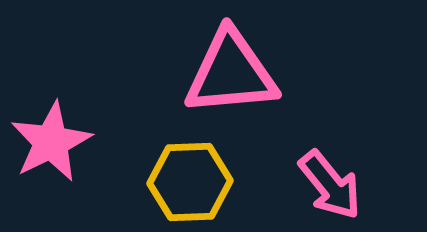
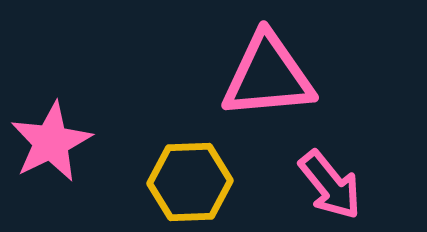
pink triangle: moved 37 px right, 3 px down
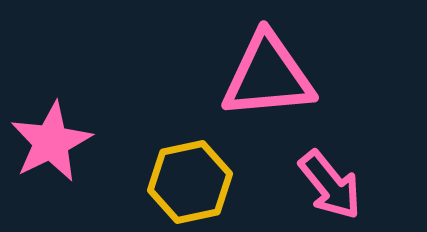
yellow hexagon: rotated 10 degrees counterclockwise
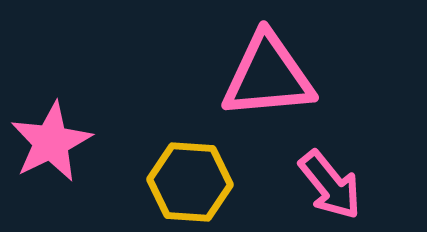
yellow hexagon: rotated 16 degrees clockwise
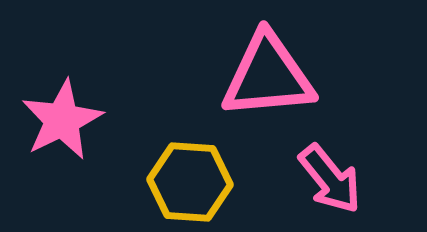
pink star: moved 11 px right, 22 px up
pink arrow: moved 6 px up
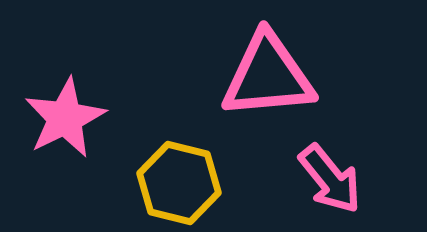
pink star: moved 3 px right, 2 px up
yellow hexagon: moved 11 px left, 1 px down; rotated 10 degrees clockwise
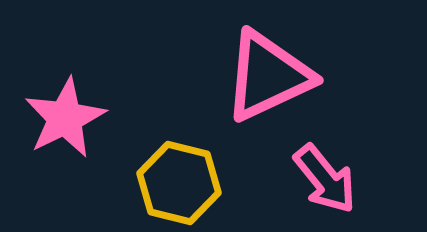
pink triangle: rotated 20 degrees counterclockwise
pink arrow: moved 5 px left
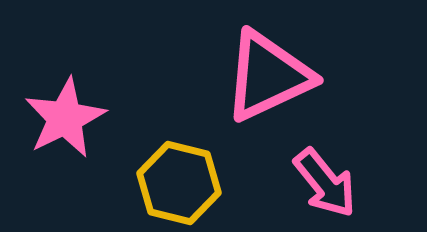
pink arrow: moved 4 px down
